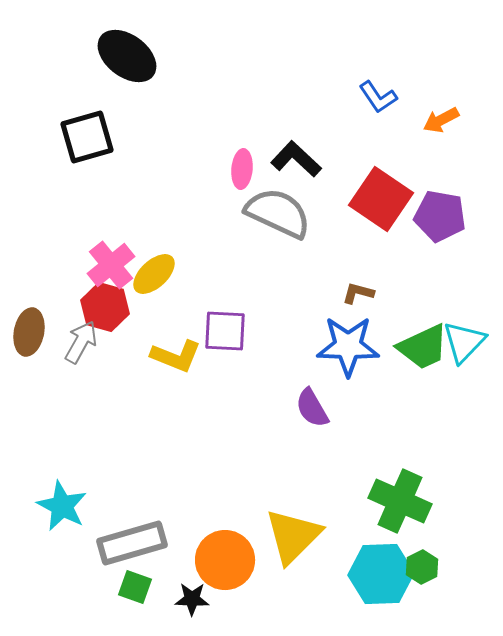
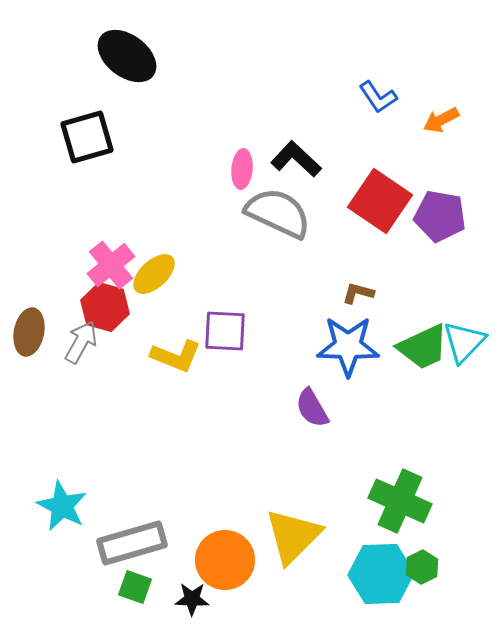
red square: moved 1 px left, 2 px down
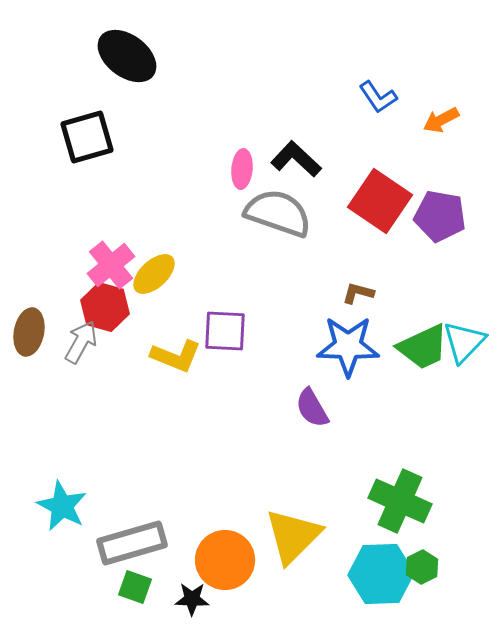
gray semicircle: rotated 6 degrees counterclockwise
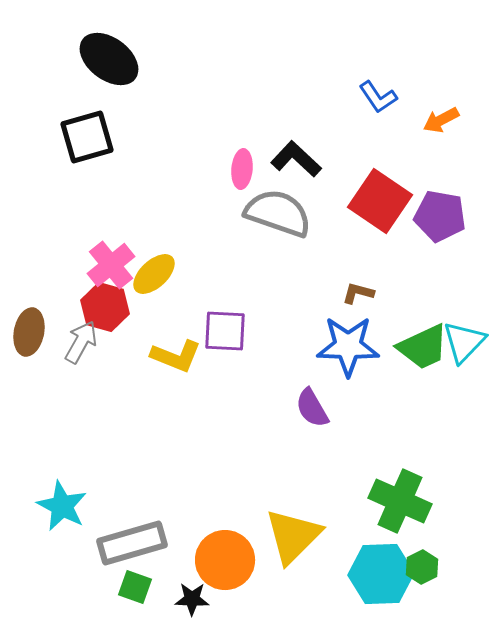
black ellipse: moved 18 px left, 3 px down
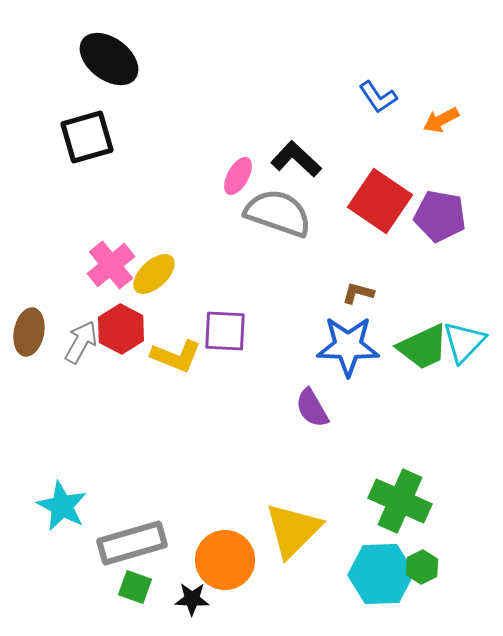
pink ellipse: moved 4 px left, 7 px down; rotated 24 degrees clockwise
red hexagon: moved 16 px right, 22 px down; rotated 12 degrees clockwise
yellow triangle: moved 6 px up
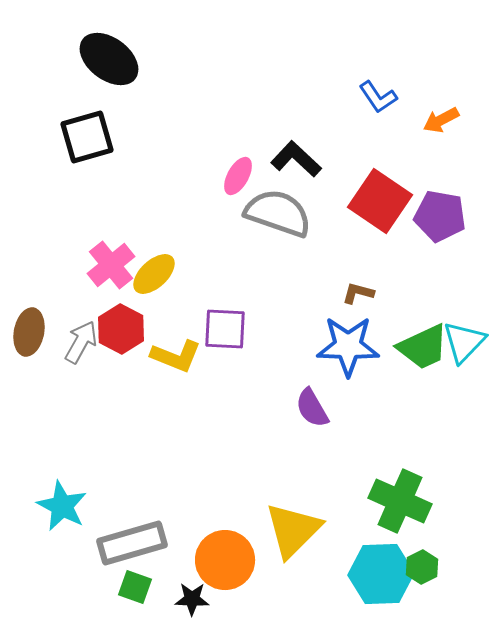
purple square: moved 2 px up
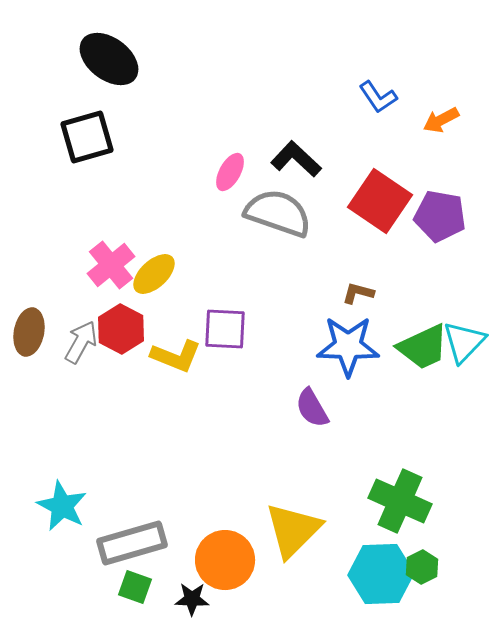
pink ellipse: moved 8 px left, 4 px up
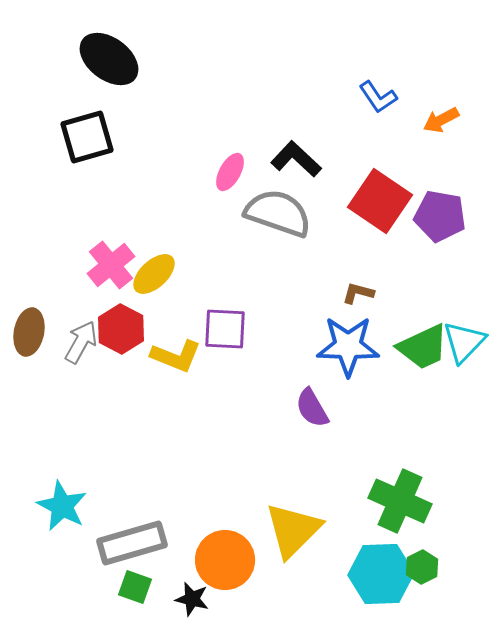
black star: rotated 12 degrees clockwise
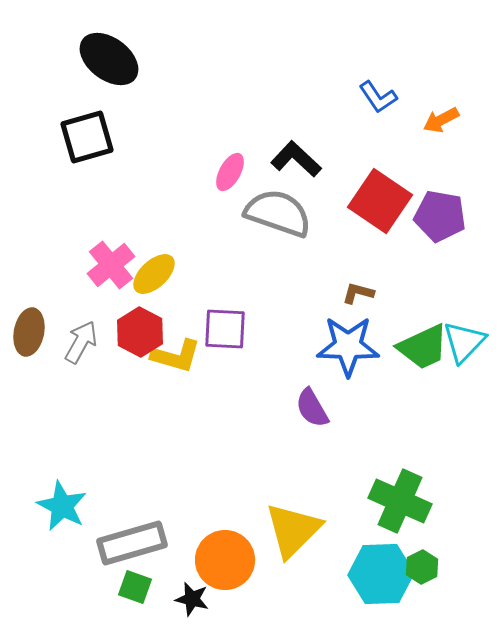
red hexagon: moved 19 px right, 3 px down
yellow L-shape: rotated 6 degrees counterclockwise
